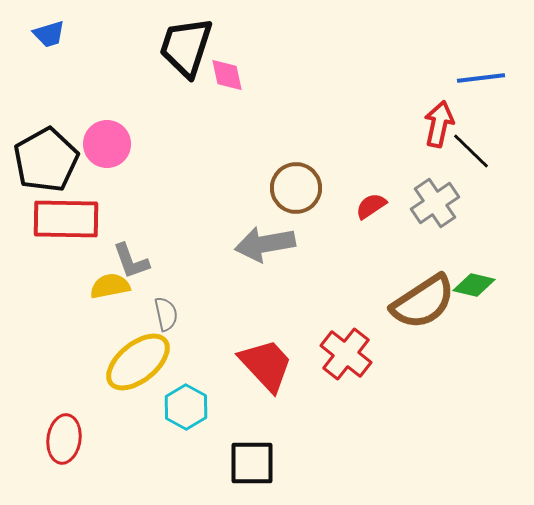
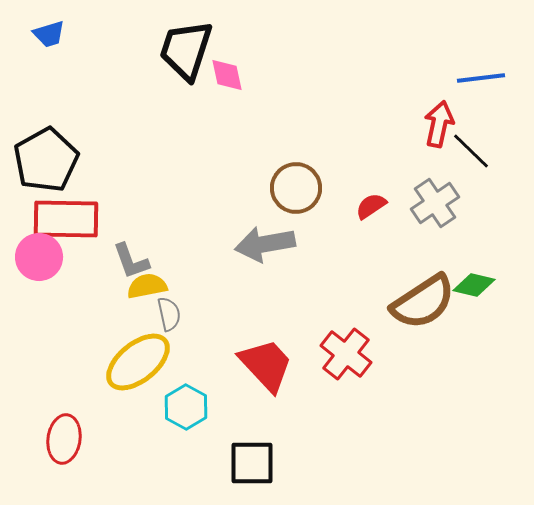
black trapezoid: moved 3 px down
pink circle: moved 68 px left, 113 px down
yellow semicircle: moved 37 px right
gray semicircle: moved 3 px right
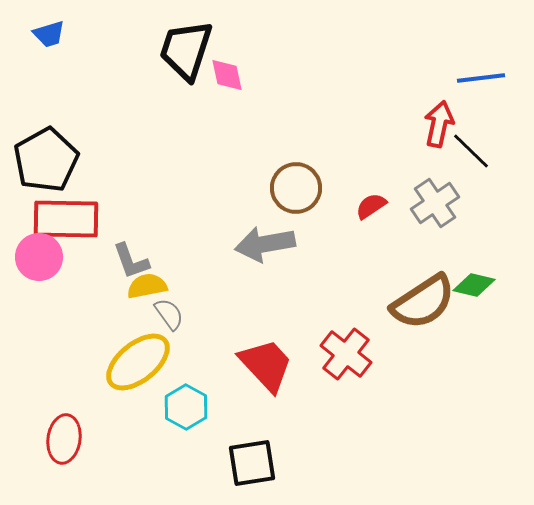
gray semicircle: rotated 24 degrees counterclockwise
black square: rotated 9 degrees counterclockwise
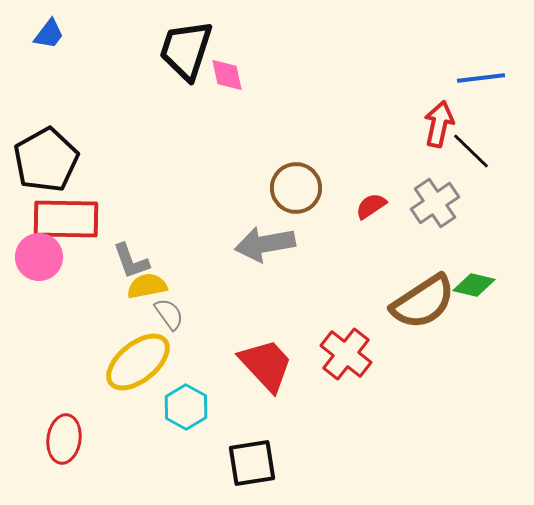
blue trapezoid: rotated 36 degrees counterclockwise
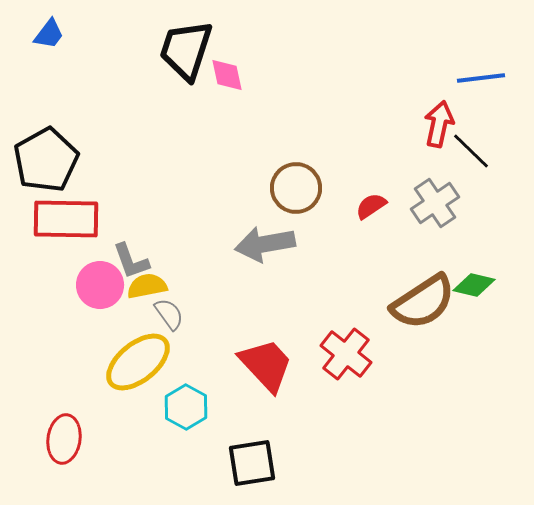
pink circle: moved 61 px right, 28 px down
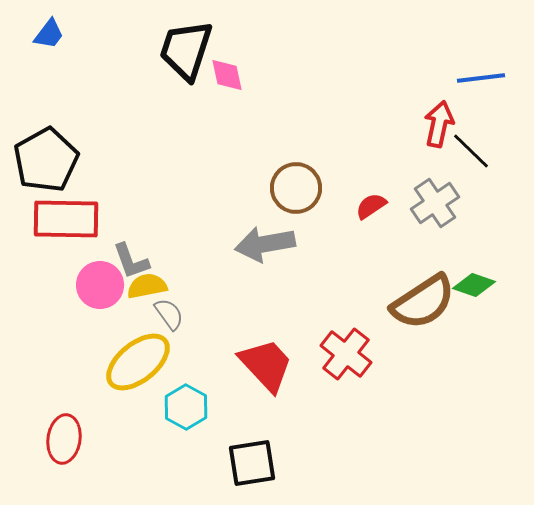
green diamond: rotated 6 degrees clockwise
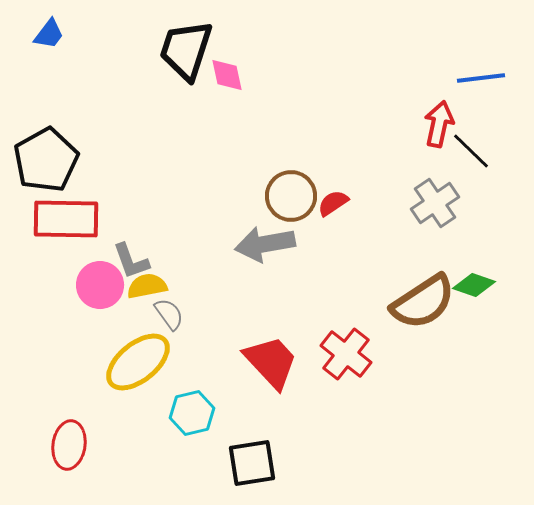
brown circle: moved 5 px left, 8 px down
red semicircle: moved 38 px left, 3 px up
red trapezoid: moved 5 px right, 3 px up
cyan hexagon: moved 6 px right, 6 px down; rotated 18 degrees clockwise
red ellipse: moved 5 px right, 6 px down
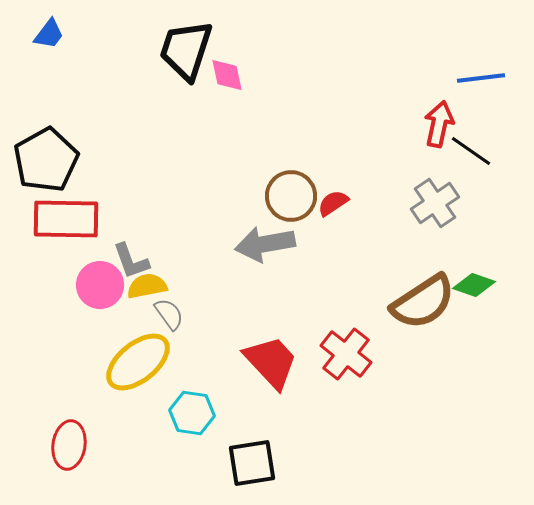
black line: rotated 9 degrees counterclockwise
cyan hexagon: rotated 21 degrees clockwise
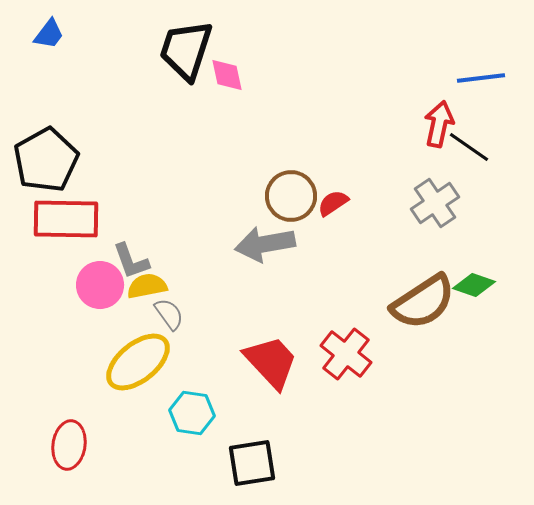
black line: moved 2 px left, 4 px up
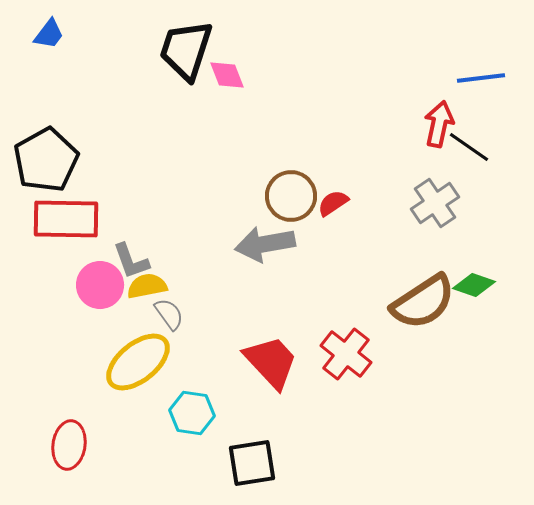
pink diamond: rotated 9 degrees counterclockwise
